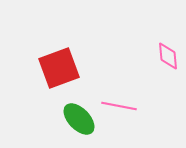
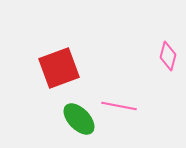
pink diamond: rotated 20 degrees clockwise
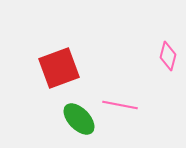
pink line: moved 1 px right, 1 px up
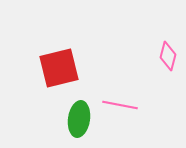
red square: rotated 6 degrees clockwise
green ellipse: rotated 52 degrees clockwise
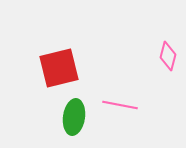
green ellipse: moved 5 px left, 2 px up
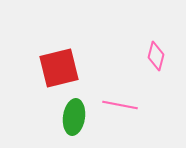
pink diamond: moved 12 px left
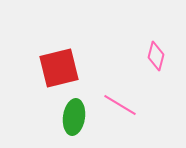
pink line: rotated 20 degrees clockwise
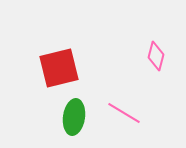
pink line: moved 4 px right, 8 px down
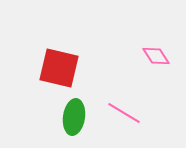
pink diamond: rotated 48 degrees counterclockwise
red square: rotated 27 degrees clockwise
